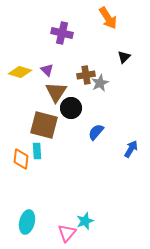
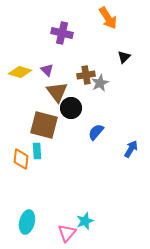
brown triangle: moved 1 px right; rotated 10 degrees counterclockwise
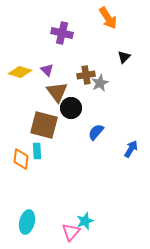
pink triangle: moved 4 px right, 1 px up
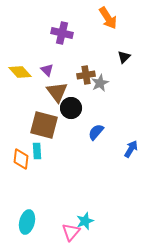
yellow diamond: rotated 30 degrees clockwise
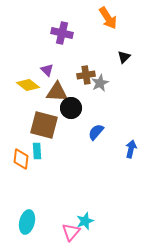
yellow diamond: moved 8 px right, 13 px down; rotated 10 degrees counterclockwise
brown triangle: rotated 50 degrees counterclockwise
blue arrow: rotated 18 degrees counterclockwise
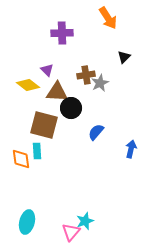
purple cross: rotated 15 degrees counterclockwise
orange diamond: rotated 15 degrees counterclockwise
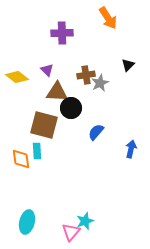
black triangle: moved 4 px right, 8 px down
yellow diamond: moved 11 px left, 8 px up
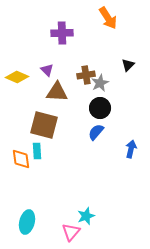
yellow diamond: rotated 15 degrees counterclockwise
black circle: moved 29 px right
cyan star: moved 1 px right, 5 px up
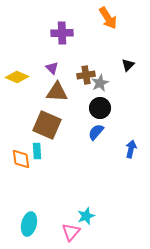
purple triangle: moved 5 px right, 2 px up
brown square: moved 3 px right; rotated 8 degrees clockwise
cyan ellipse: moved 2 px right, 2 px down
